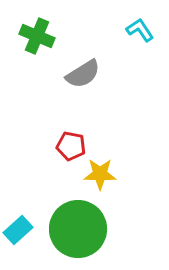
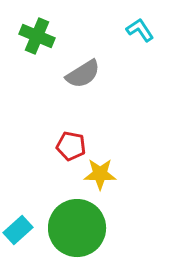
green circle: moved 1 px left, 1 px up
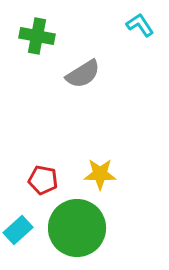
cyan L-shape: moved 5 px up
green cross: rotated 12 degrees counterclockwise
red pentagon: moved 28 px left, 34 px down
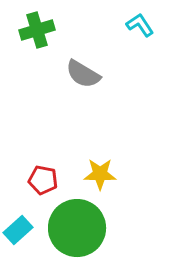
green cross: moved 6 px up; rotated 28 degrees counterclockwise
gray semicircle: rotated 63 degrees clockwise
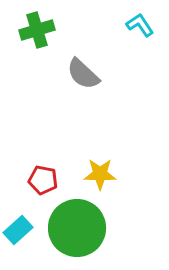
gray semicircle: rotated 12 degrees clockwise
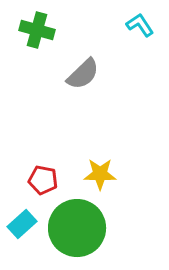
green cross: rotated 32 degrees clockwise
gray semicircle: rotated 87 degrees counterclockwise
cyan rectangle: moved 4 px right, 6 px up
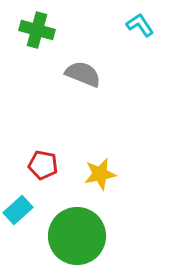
gray semicircle: rotated 114 degrees counterclockwise
yellow star: rotated 12 degrees counterclockwise
red pentagon: moved 15 px up
cyan rectangle: moved 4 px left, 14 px up
green circle: moved 8 px down
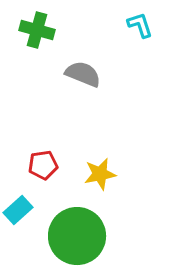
cyan L-shape: rotated 16 degrees clockwise
red pentagon: rotated 20 degrees counterclockwise
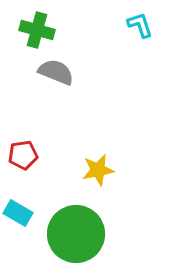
gray semicircle: moved 27 px left, 2 px up
red pentagon: moved 20 px left, 10 px up
yellow star: moved 2 px left, 4 px up
cyan rectangle: moved 3 px down; rotated 72 degrees clockwise
green circle: moved 1 px left, 2 px up
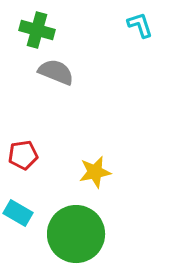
yellow star: moved 3 px left, 2 px down
